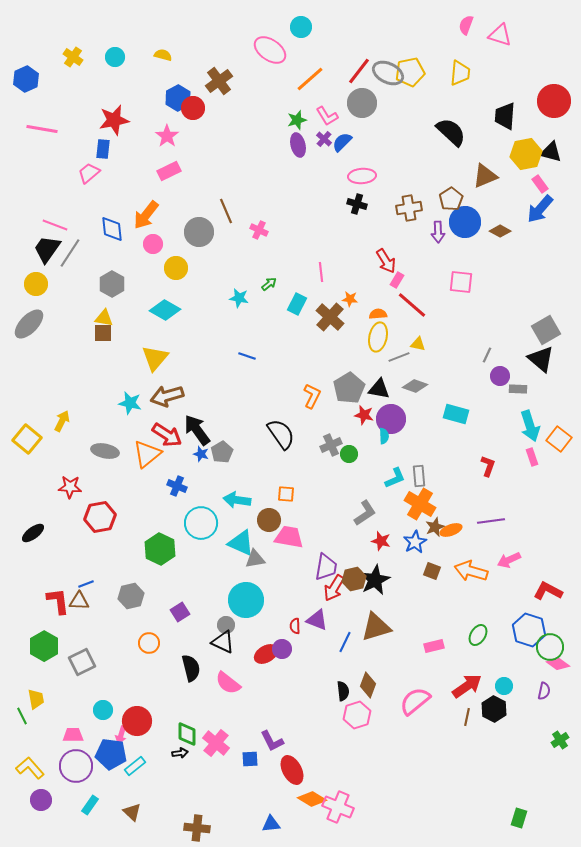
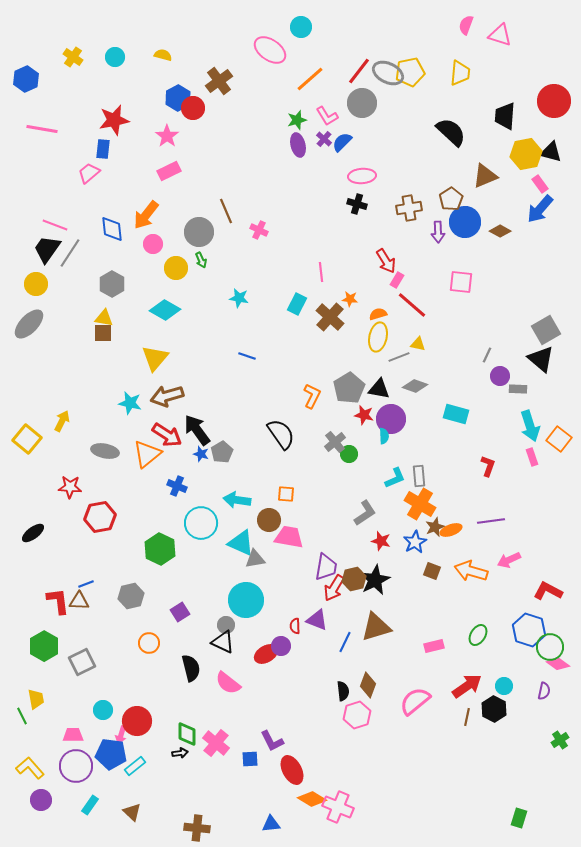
green arrow at (269, 284): moved 68 px left, 24 px up; rotated 105 degrees clockwise
orange semicircle at (378, 314): rotated 12 degrees counterclockwise
gray cross at (331, 445): moved 4 px right, 3 px up; rotated 15 degrees counterclockwise
purple circle at (282, 649): moved 1 px left, 3 px up
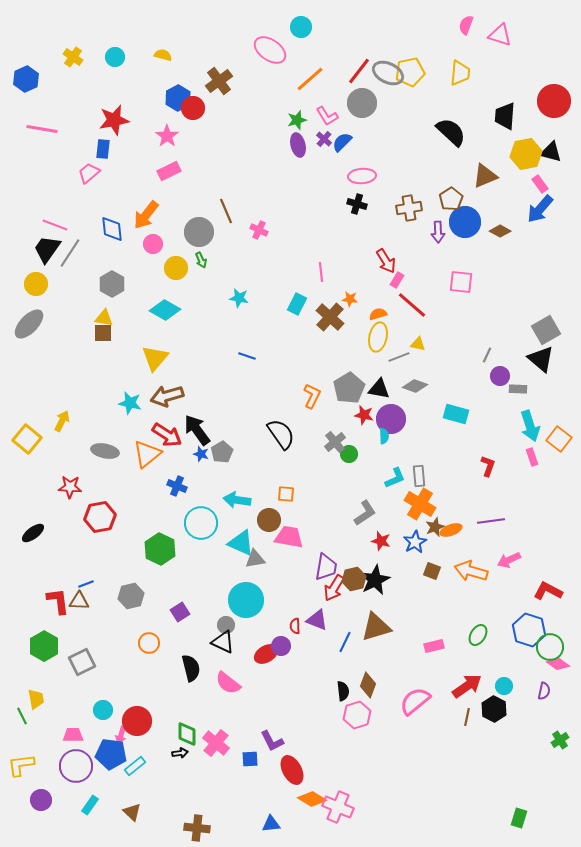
yellow L-shape at (30, 768): moved 9 px left, 3 px up; rotated 56 degrees counterclockwise
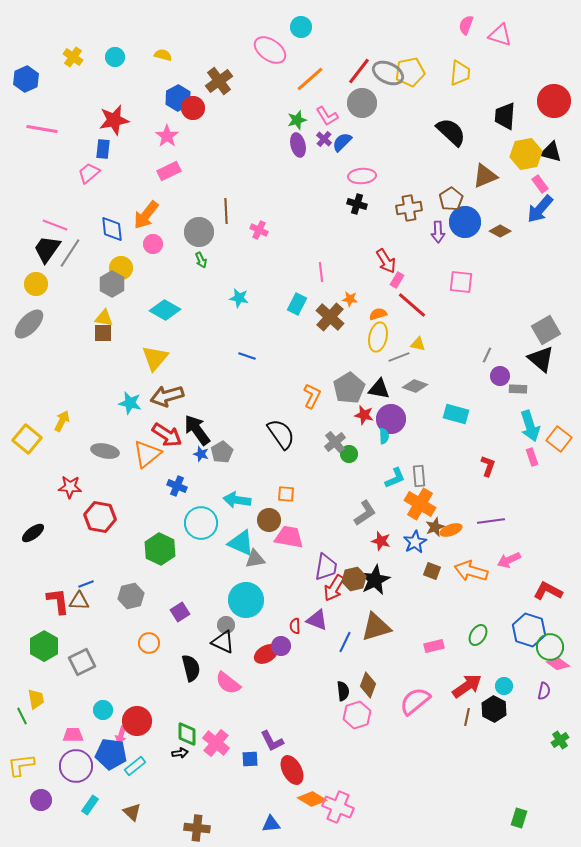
brown line at (226, 211): rotated 20 degrees clockwise
yellow circle at (176, 268): moved 55 px left
red hexagon at (100, 517): rotated 20 degrees clockwise
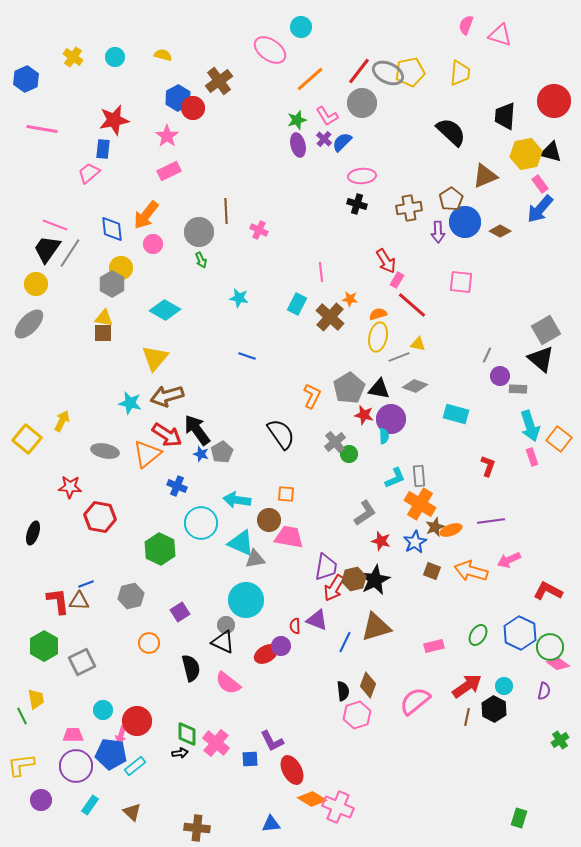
black ellipse at (33, 533): rotated 35 degrees counterclockwise
blue hexagon at (529, 630): moved 9 px left, 3 px down; rotated 8 degrees clockwise
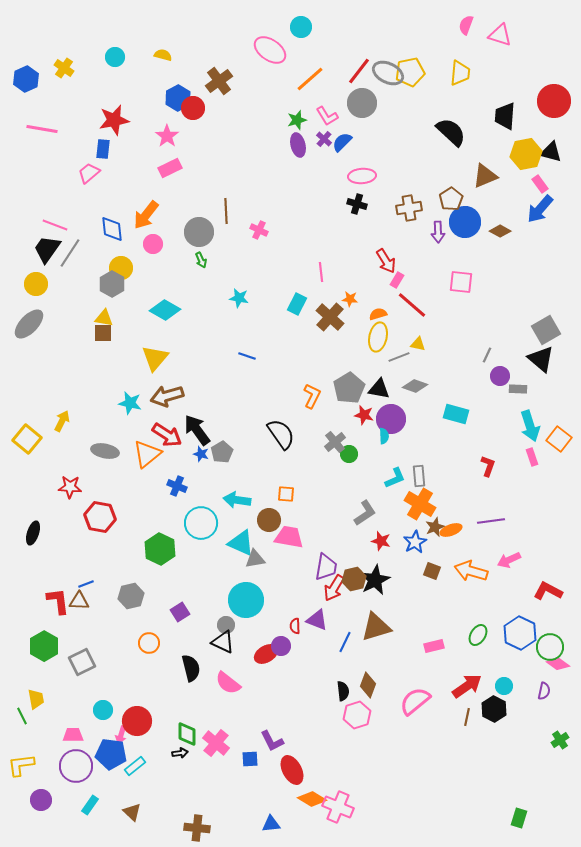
yellow cross at (73, 57): moved 9 px left, 11 px down
pink rectangle at (169, 171): moved 1 px right, 3 px up
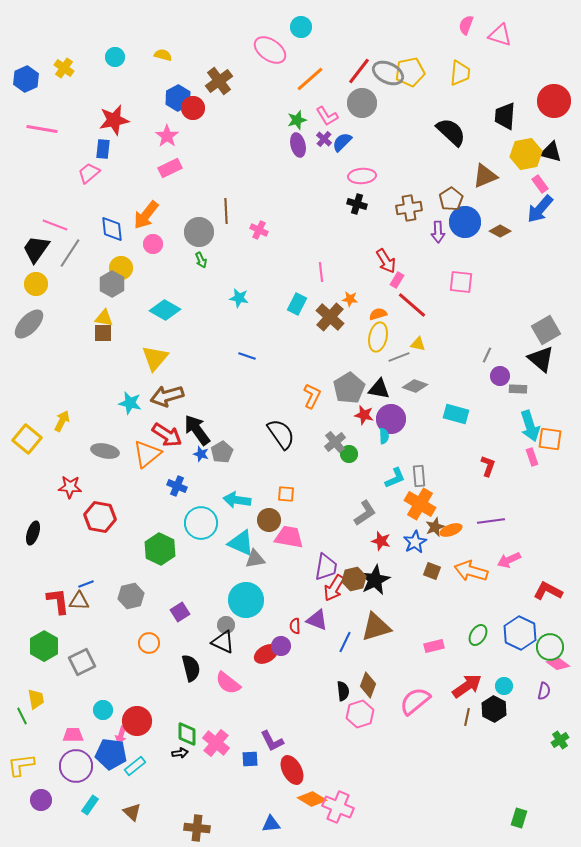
black trapezoid at (47, 249): moved 11 px left
orange square at (559, 439): moved 9 px left; rotated 30 degrees counterclockwise
pink hexagon at (357, 715): moved 3 px right, 1 px up
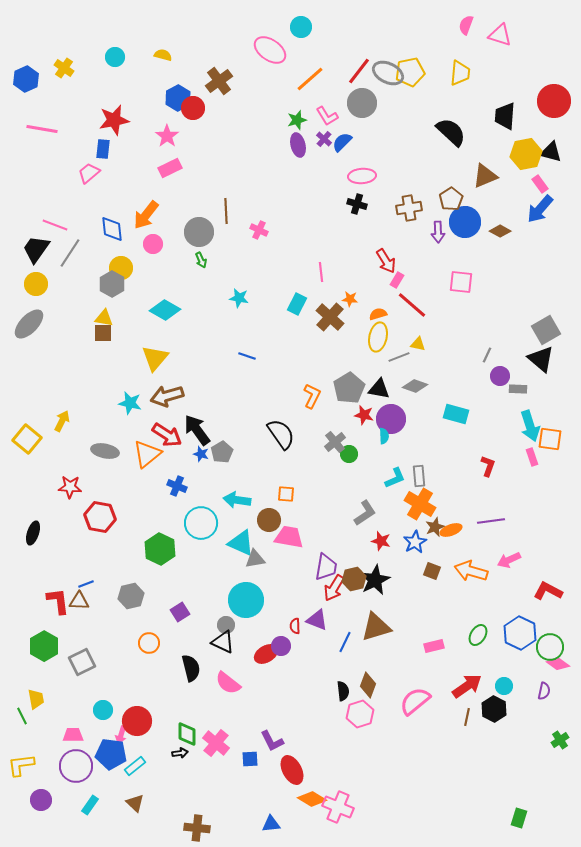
brown triangle at (132, 812): moved 3 px right, 9 px up
